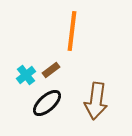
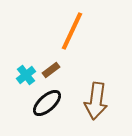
orange line: rotated 18 degrees clockwise
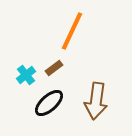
brown rectangle: moved 3 px right, 2 px up
black ellipse: moved 2 px right
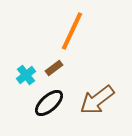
brown arrow: moved 1 px right, 1 px up; rotated 45 degrees clockwise
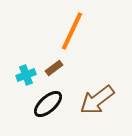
cyan cross: rotated 18 degrees clockwise
black ellipse: moved 1 px left, 1 px down
